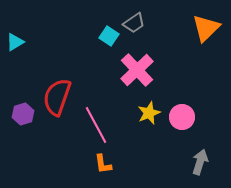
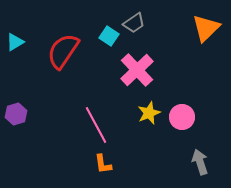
red semicircle: moved 6 px right, 46 px up; rotated 15 degrees clockwise
purple hexagon: moved 7 px left
gray arrow: rotated 35 degrees counterclockwise
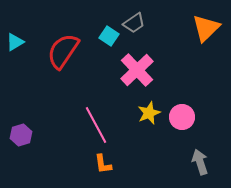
purple hexagon: moved 5 px right, 21 px down
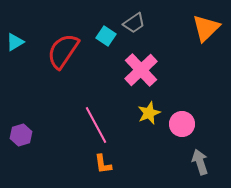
cyan square: moved 3 px left
pink cross: moved 4 px right
pink circle: moved 7 px down
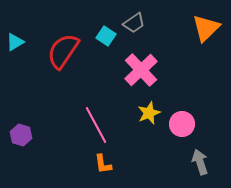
purple hexagon: rotated 25 degrees counterclockwise
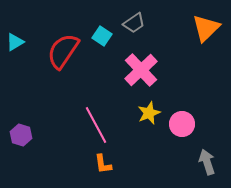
cyan square: moved 4 px left
gray arrow: moved 7 px right
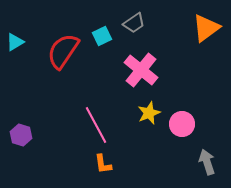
orange triangle: rotated 8 degrees clockwise
cyan square: rotated 30 degrees clockwise
pink cross: rotated 8 degrees counterclockwise
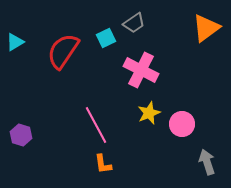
cyan square: moved 4 px right, 2 px down
pink cross: rotated 12 degrees counterclockwise
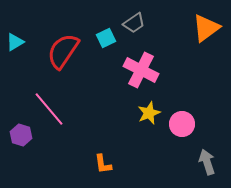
pink line: moved 47 px left, 16 px up; rotated 12 degrees counterclockwise
